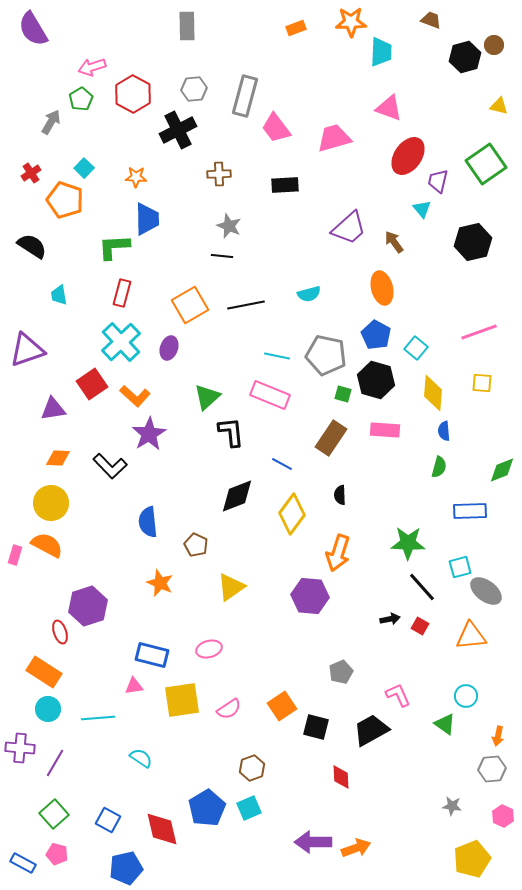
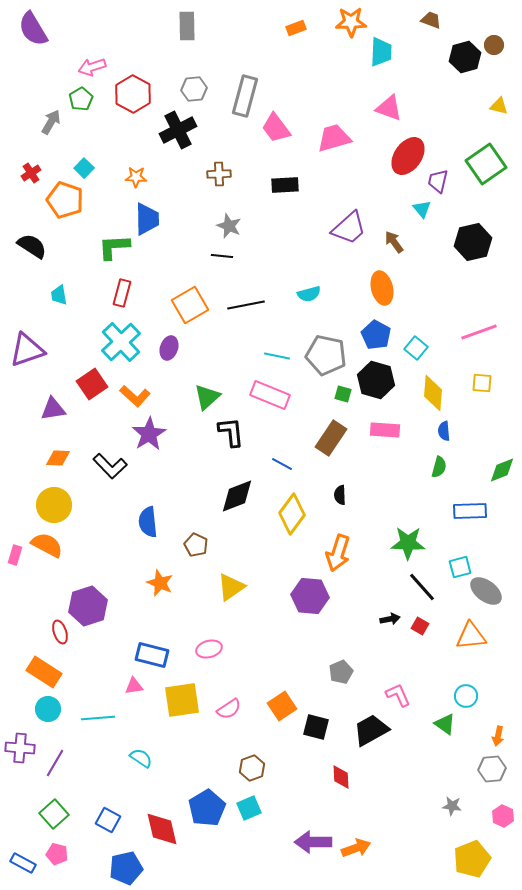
yellow circle at (51, 503): moved 3 px right, 2 px down
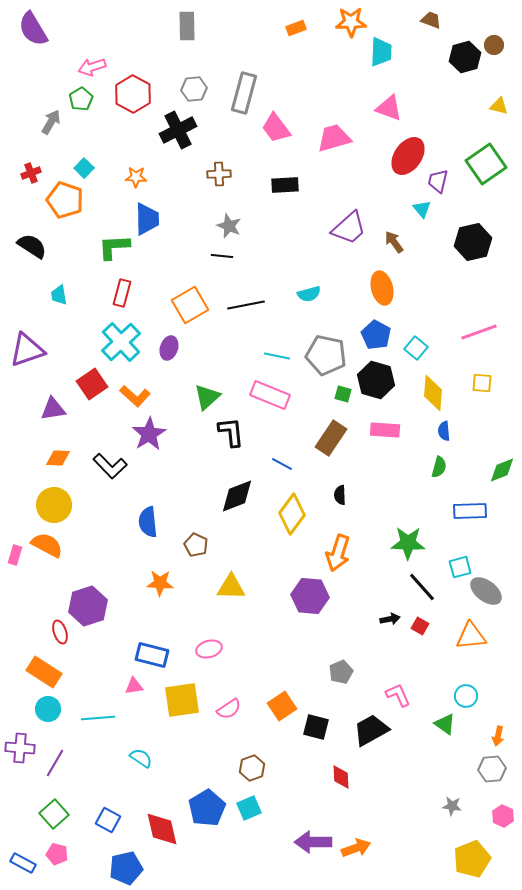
gray rectangle at (245, 96): moved 1 px left, 3 px up
red cross at (31, 173): rotated 12 degrees clockwise
orange star at (160, 583): rotated 20 degrees counterclockwise
yellow triangle at (231, 587): rotated 36 degrees clockwise
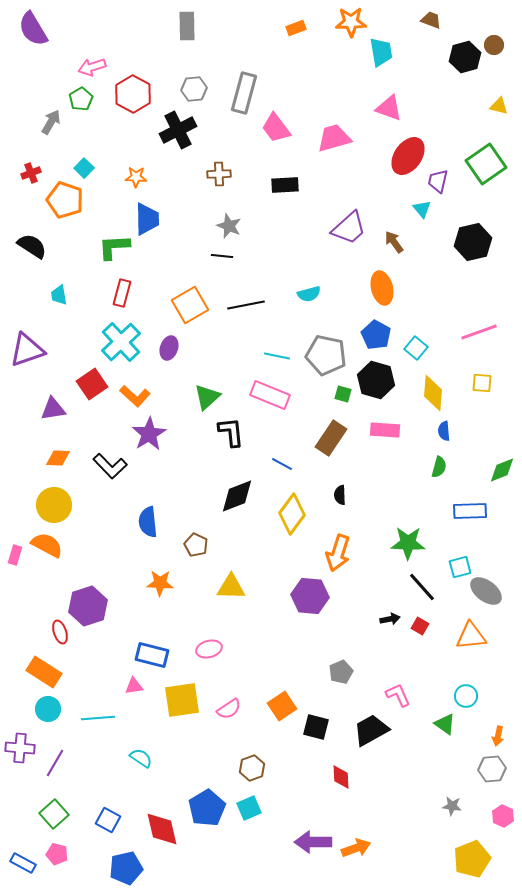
cyan trapezoid at (381, 52): rotated 12 degrees counterclockwise
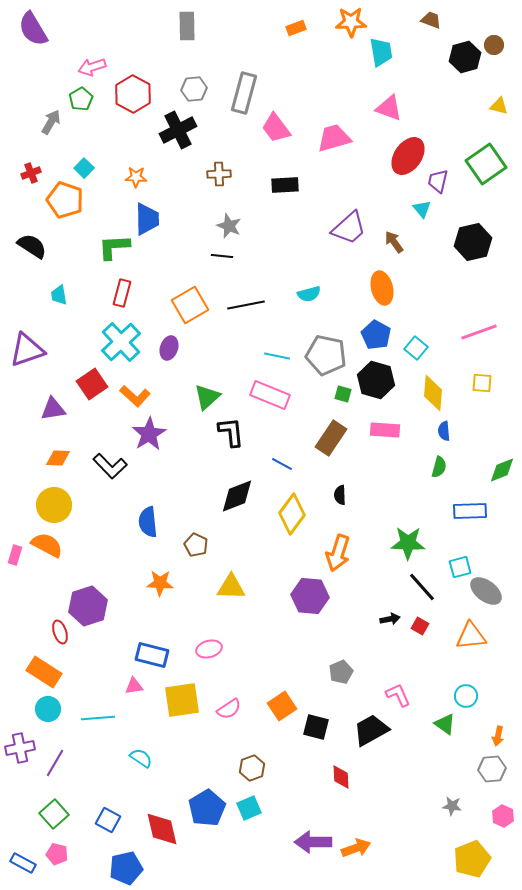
purple cross at (20, 748): rotated 16 degrees counterclockwise
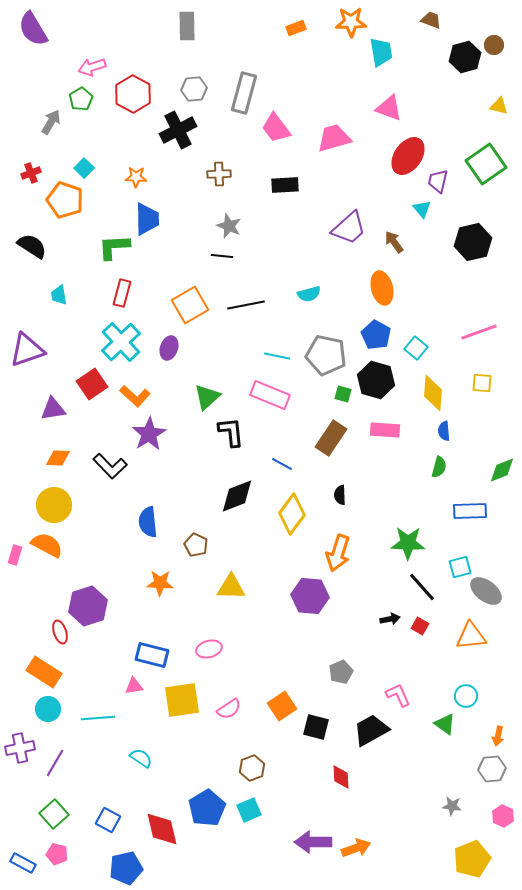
cyan square at (249, 808): moved 2 px down
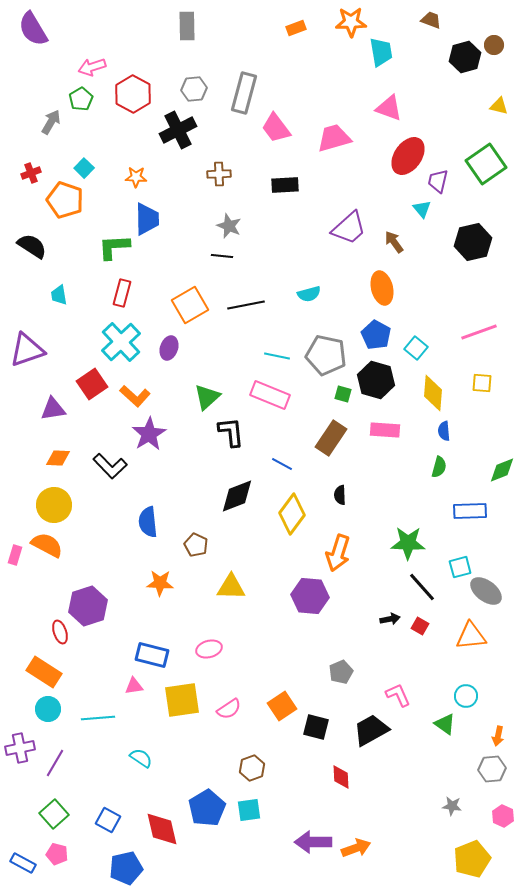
cyan square at (249, 810): rotated 15 degrees clockwise
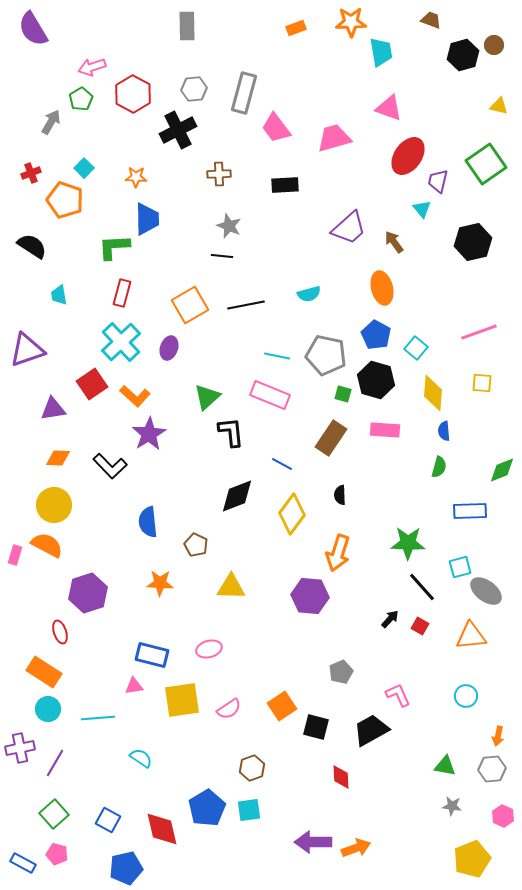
black hexagon at (465, 57): moved 2 px left, 2 px up
purple hexagon at (88, 606): moved 13 px up
black arrow at (390, 619): rotated 36 degrees counterclockwise
green triangle at (445, 724): moved 42 px down; rotated 25 degrees counterclockwise
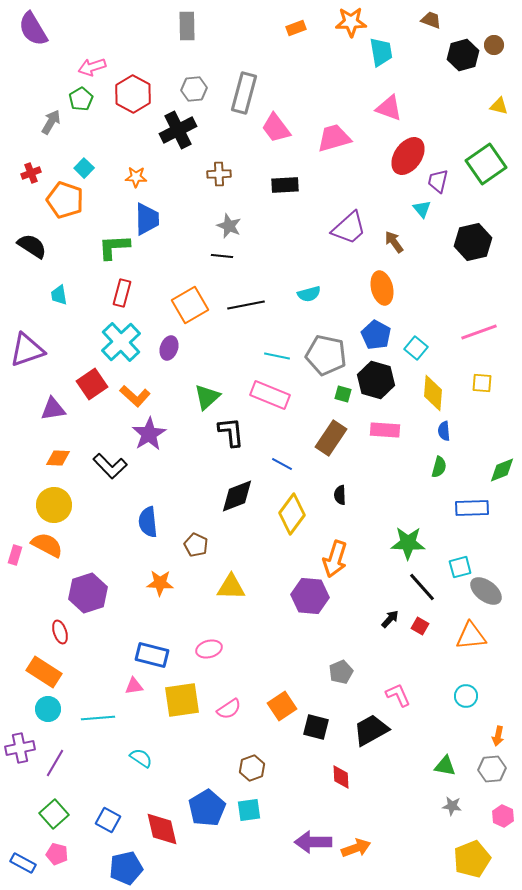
blue rectangle at (470, 511): moved 2 px right, 3 px up
orange arrow at (338, 553): moved 3 px left, 6 px down
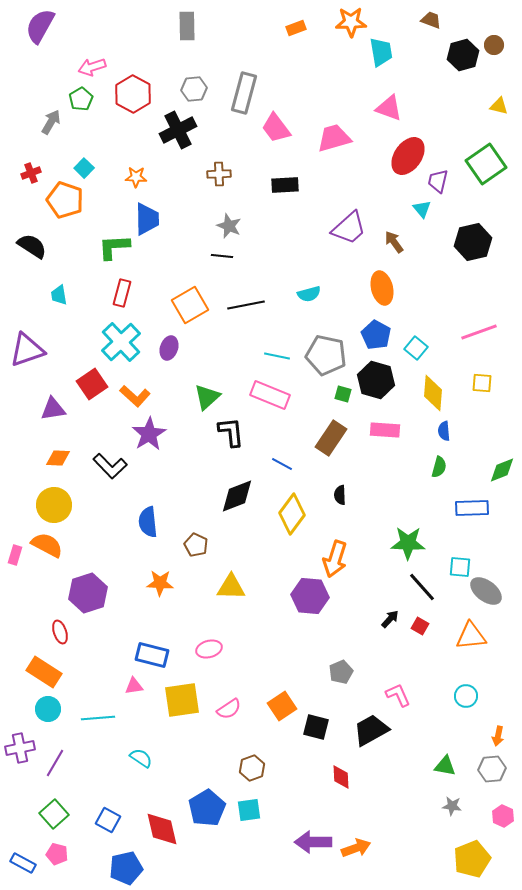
purple semicircle at (33, 29): moved 7 px right, 3 px up; rotated 60 degrees clockwise
cyan square at (460, 567): rotated 20 degrees clockwise
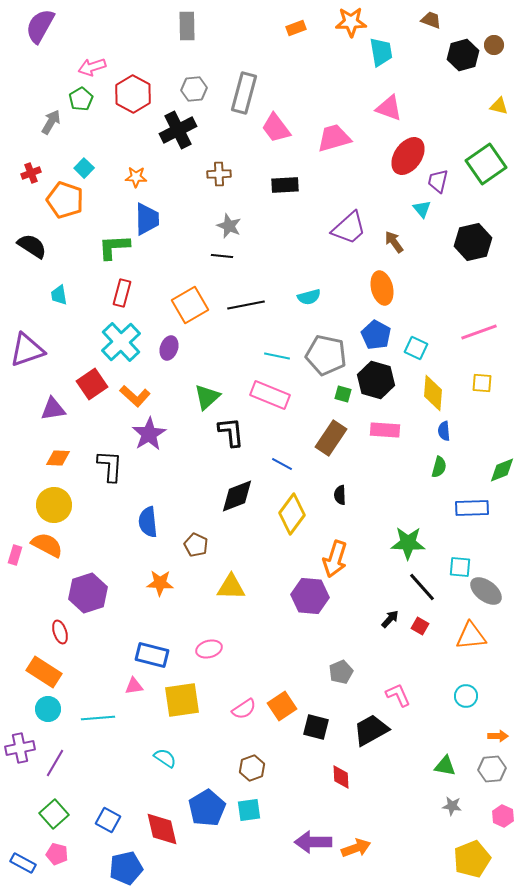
cyan semicircle at (309, 294): moved 3 px down
cyan square at (416, 348): rotated 15 degrees counterclockwise
black L-shape at (110, 466): rotated 132 degrees counterclockwise
pink semicircle at (229, 709): moved 15 px right
orange arrow at (498, 736): rotated 102 degrees counterclockwise
cyan semicircle at (141, 758): moved 24 px right
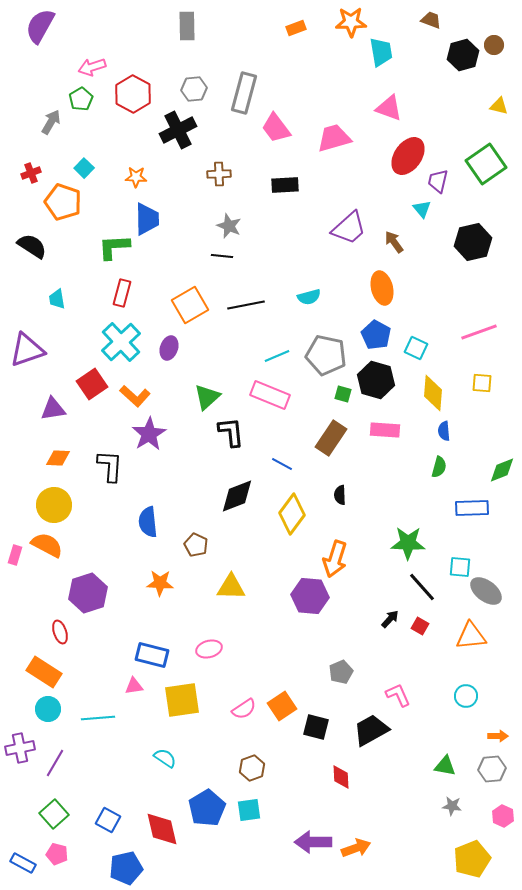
orange pentagon at (65, 200): moved 2 px left, 2 px down
cyan trapezoid at (59, 295): moved 2 px left, 4 px down
cyan line at (277, 356): rotated 35 degrees counterclockwise
